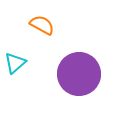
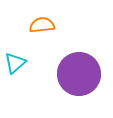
orange semicircle: rotated 35 degrees counterclockwise
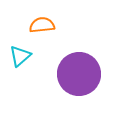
cyan triangle: moved 5 px right, 7 px up
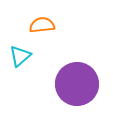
purple circle: moved 2 px left, 10 px down
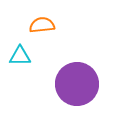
cyan triangle: rotated 40 degrees clockwise
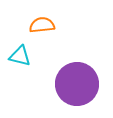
cyan triangle: rotated 15 degrees clockwise
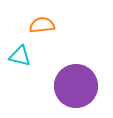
purple circle: moved 1 px left, 2 px down
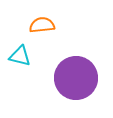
purple circle: moved 8 px up
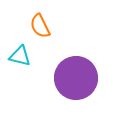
orange semicircle: moved 2 px left, 1 px down; rotated 110 degrees counterclockwise
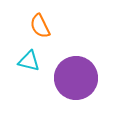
cyan triangle: moved 9 px right, 5 px down
